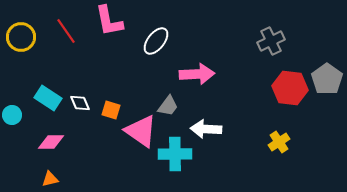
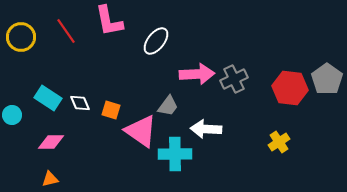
gray cross: moved 37 px left, 38 px down
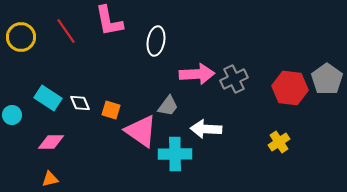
white ellipse: rotated 28 degrees counterclockwise
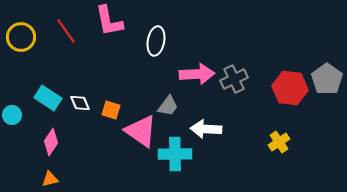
pink diamond: rotated 56 degrees counterclockwise
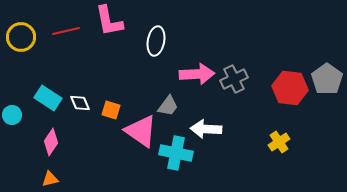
red line: rotated 68 degrees counterclockwise
cyan cross: moved 1 px right, 1 px up; rotated 12 degrees clockwise
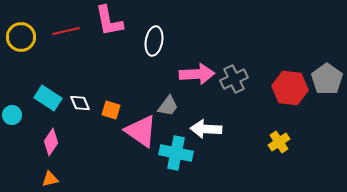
white ellipse: moved 2 px left
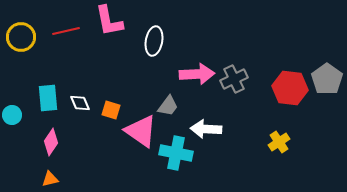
cyan rectangle: rotated 52 degrees clockwise
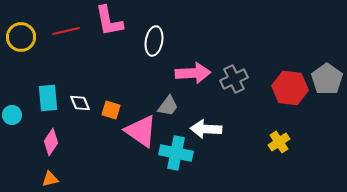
pink arrow: moved 4 px left, 1 px up
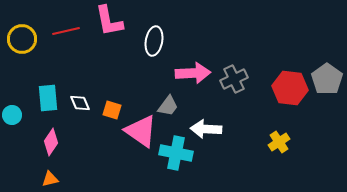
yellow circle: moved 1 px right, 2 px down
orange square: moved 1 px right
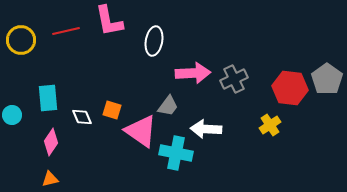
yellow circle: moved 1 px left, 1 px down
white diamond: moved 2 px right, 14 px down
yellow cross: moved 9 px left, 17 px up
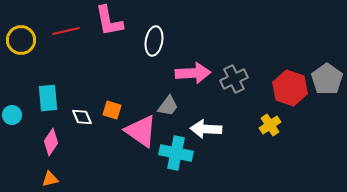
red hexagon: rotated 12 degrees clockwise
